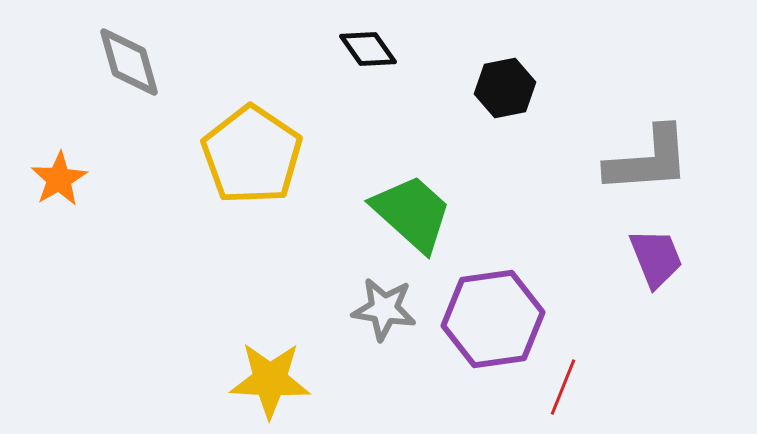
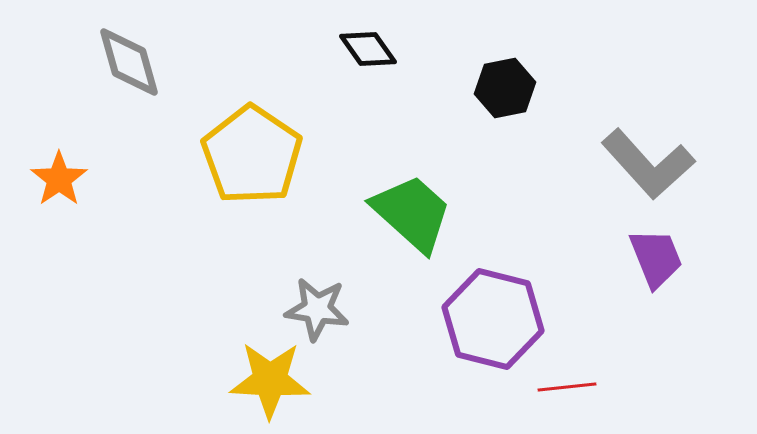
gray L-shape: moved 4 px down; rotated 52 degrees clockwise
orange star: rotated 4 degrees counterclockwise
gray star: moved 67 px left
purple hexagon: rotated 22 degrees clockwise
red line: moved 4 px right; rotated 62 degrees clockwise
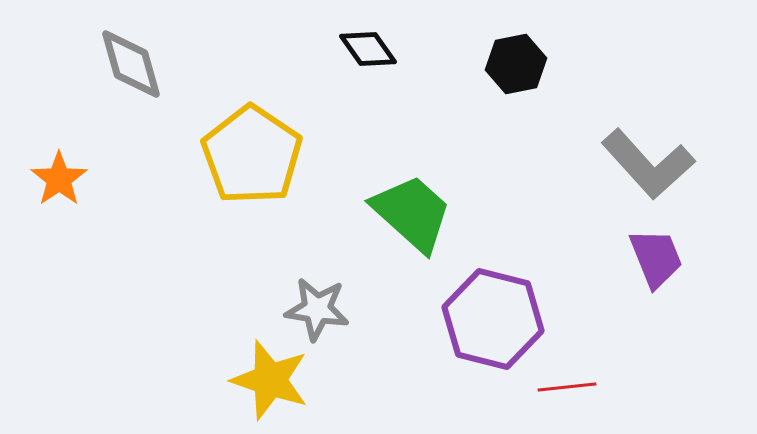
gray diamond: moved 2 px right, 2 px down
black hexagon: moved 11 px right, 24 px up
yellow star: rotated 16 degrees clockwise
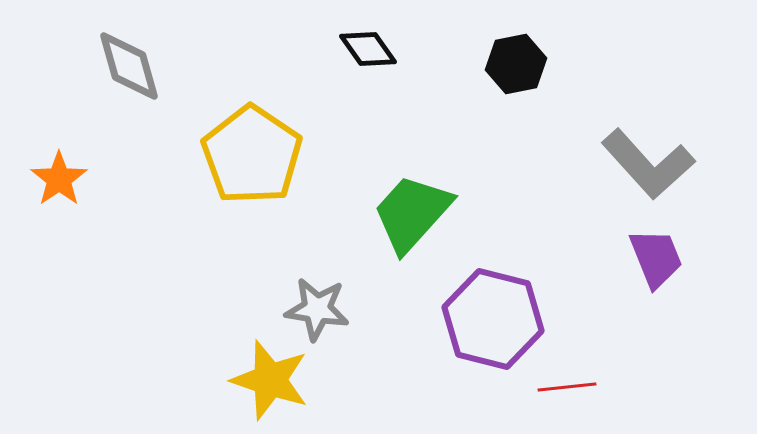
gray diamond: moved 2 px left, 2 px down
green trapezoid: rotated 90 degrees counterclockwise
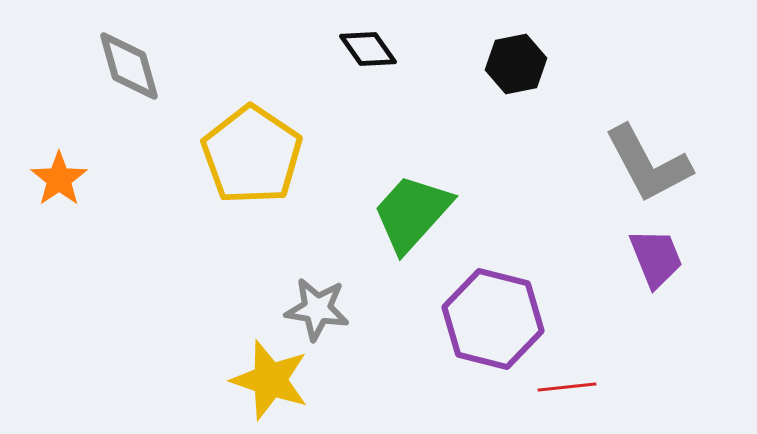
gray L-shape: rotated 14 degrees clockwise
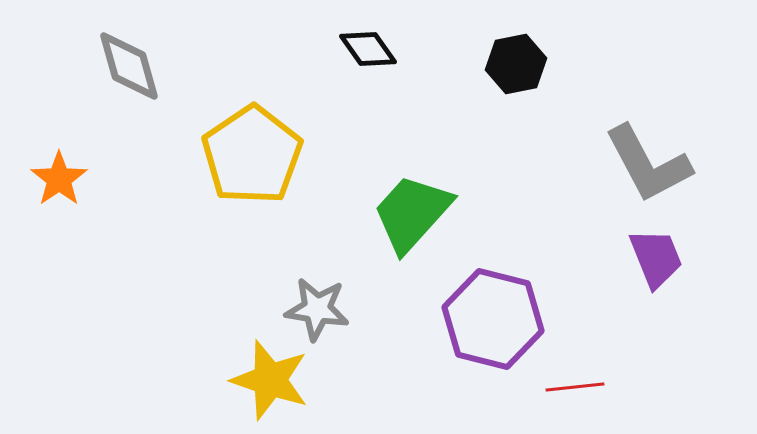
yellow pentagon: rotated 4 degrees clockwise
red line: moved 8 px right
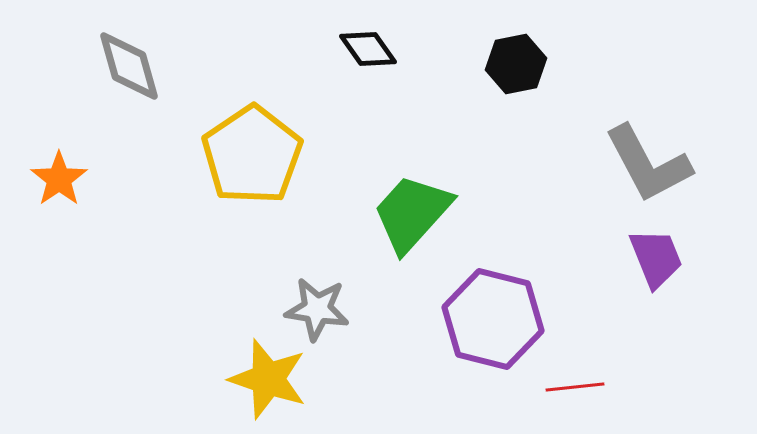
yellow star: moved 2 px left, 1 px up
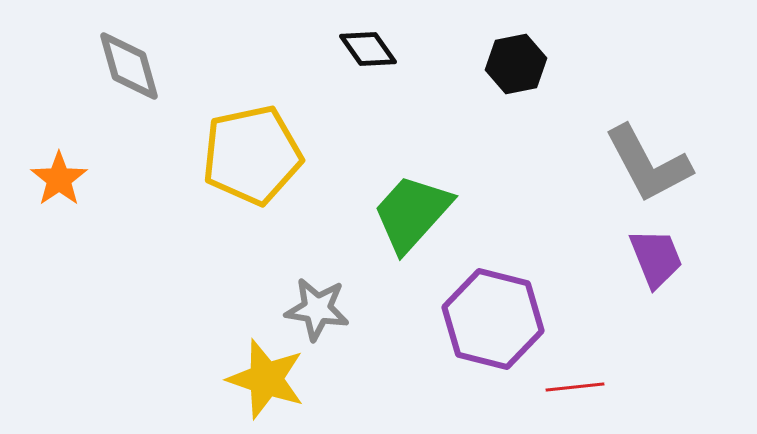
yellow pentagon: rotated 22 degrees clockwise
yellow star: moved 2 px left
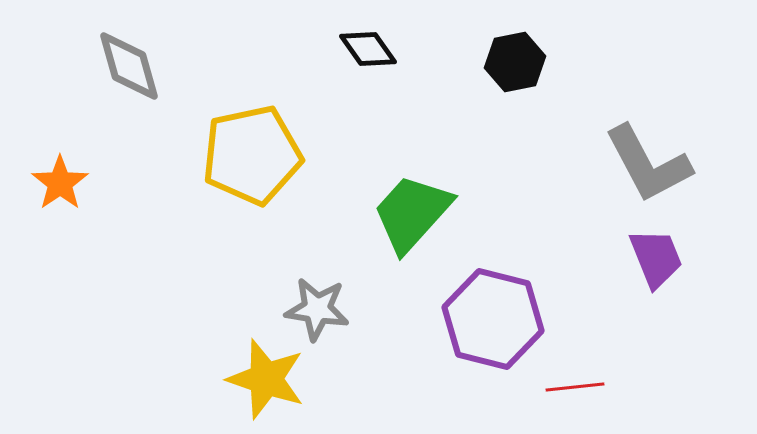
black hexagon: moved 1 px left, 2 px up
orange star: moved 1 px right, 4 px down
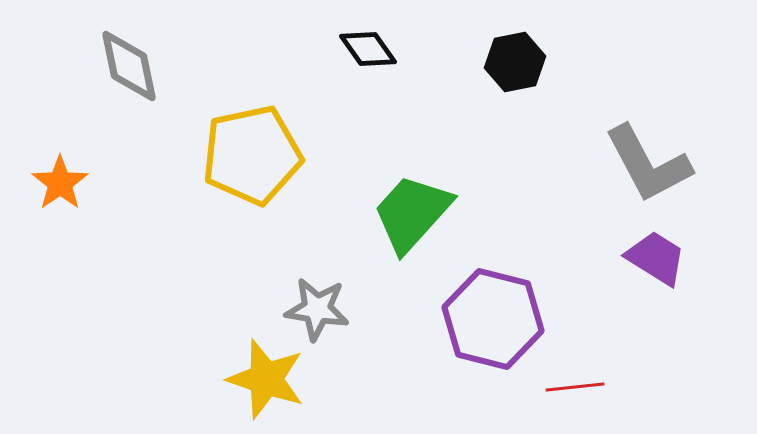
gray diamond: rotated 4 degrees clockwise
purple trapezoid: rotated 36 degrees counterclockwise
